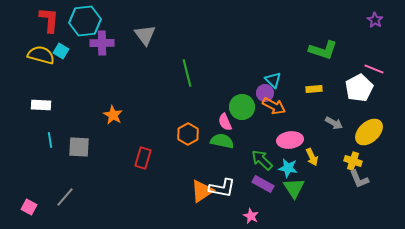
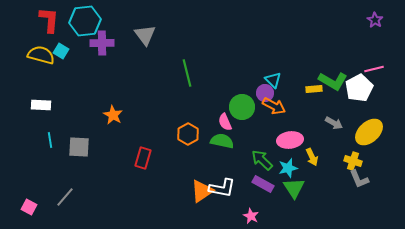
green L-shape: moved 10 px right, 31 px down; rotated 12 degrees clockwise
pink line: rotated 36 degrees counterclockwise
cyan star: rotated 24 degrees counterclockwise
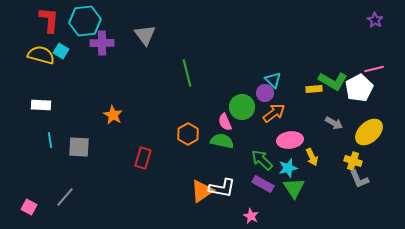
orange arrow: moved 7 px down; rotated 65 degrees counterclockwise
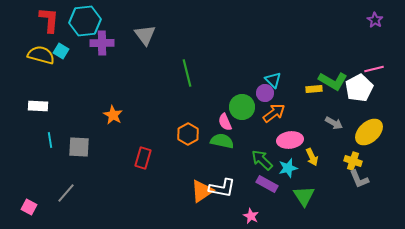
white rectangle: moved 3 px left, 1 px down
purple rectangle: moved 4 px right
green triangle: moved 10 px right, 8 px down
gray line: moved 1 px right, 4 px up
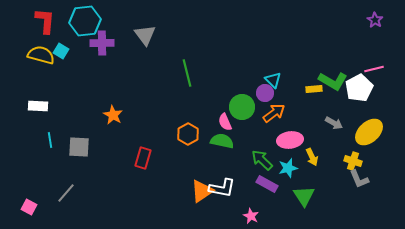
red L-shape: moved 4 px left, 1 px down
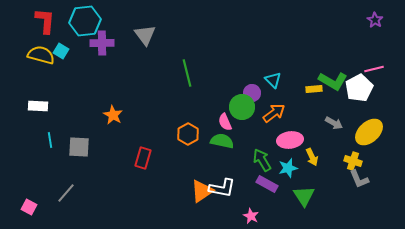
purple circle: moved 13 px left
green arrow: rotated 15 degrees clockwise
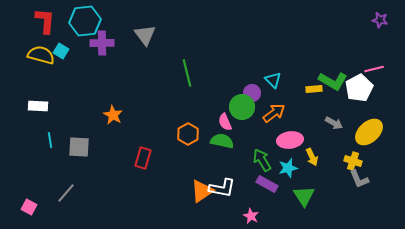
purple star: moved 5 px right; rotated 21 degrees counterclockwise
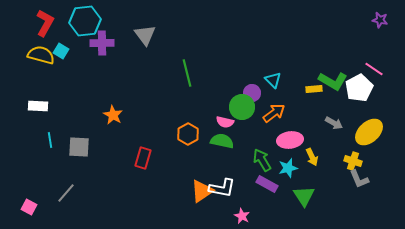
red L-shape: moved 2 px down; rotated 24 degrees clockwise
pink line: rotated 48 degrees clockwise
pink semicircle: rotated 54 degrees counterclockwise
pink star: moved 9 px left
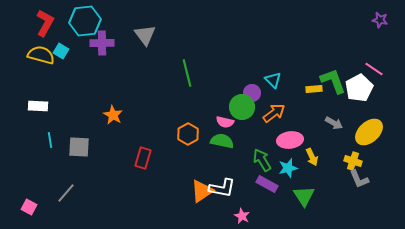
green L-shape: rotated 140 degrees counterclockwise
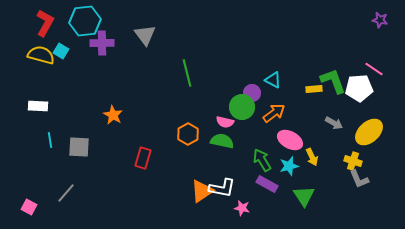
cyan triangle: rotated 18 degrees counterclockwise
white pentagon: rotated 24 degrees clockwise
pink ellipse: rotated 35 degrees clockwise
cyan star: moved 1 px right, 2 px up
pink star: moved 8 px up; rotated 14 degrees counterclockwise
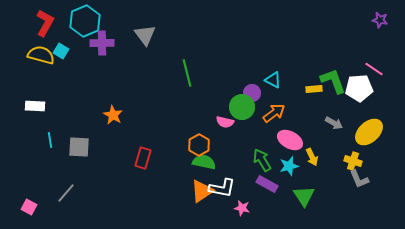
cyan hexagon: rotated 16 degrees counterclockwise
white rectangle: moved 3 px left
orange hexagon: moved 11 px right, 11 px down
green semicircle: moved 18 px left, 21 px down
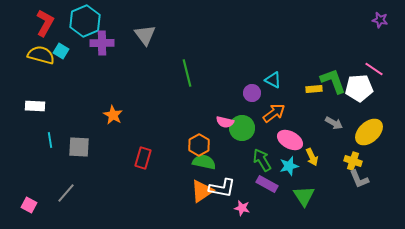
green circle: moved 21 px down
pink square: moved 2 px up
